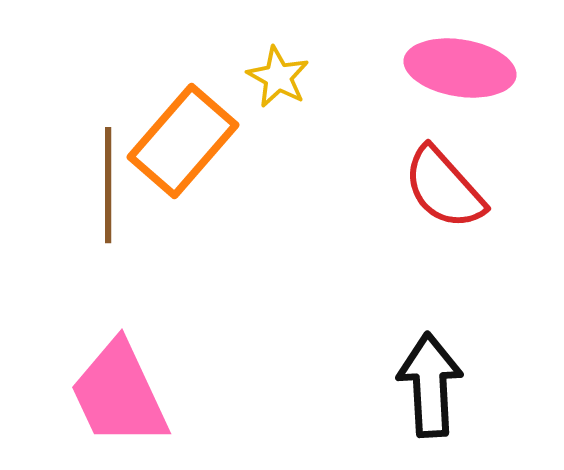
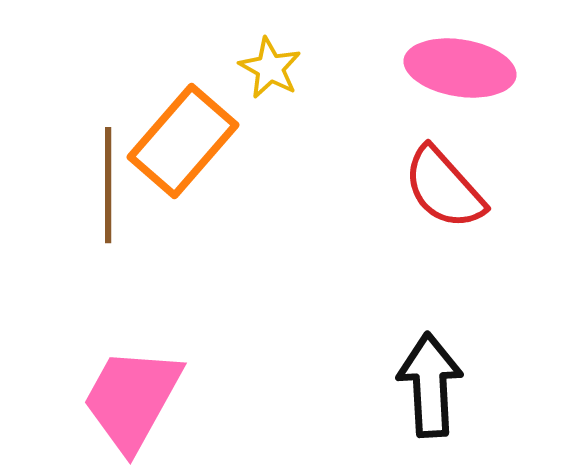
yellow star: moved 8 px left, 9 px up
pink trapezoid: moved 13 px right, 5 px down; rotated 54 degrees clockwise
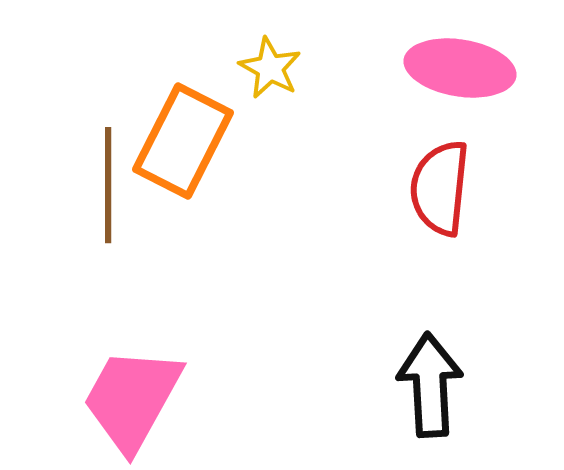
orange rectangle: rotated 14 degrees counterclockwise
red semicircle: moved 4 px left; rotated 48 degrees clockwise
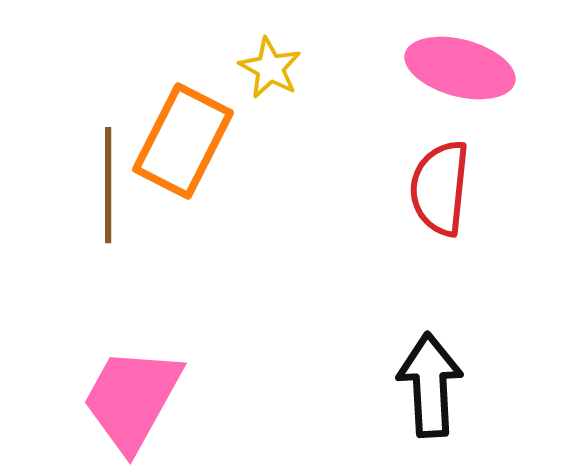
pink ellipse: rotated 6 degrees clockwise
